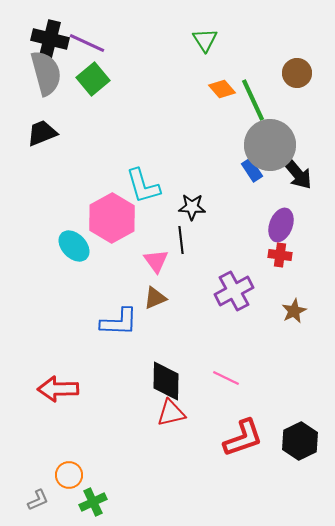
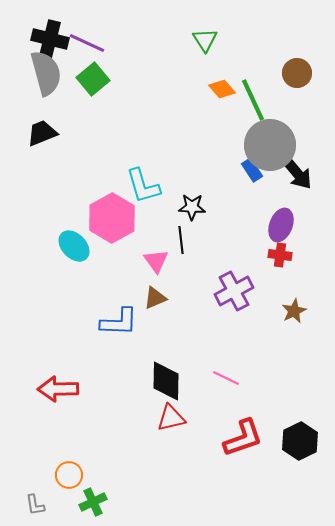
red triangle: moved 5 px down
gray L-shape: moved 3 px left, 5 px down; rotated 105 degrees clockwise
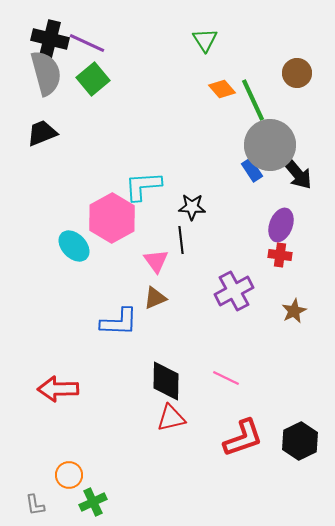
cyan L-shape: rotated 102 degrees clockwise
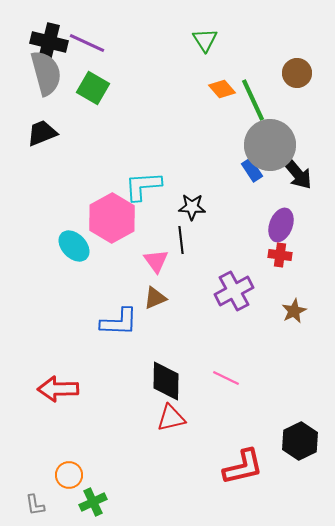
black cross: moved 1 px left, 3 px down
green square: moved 9 px down; rotated 20 degrees counterclockwise
red L-shape: moved 29 px down; rotated 6 degrees clockwise
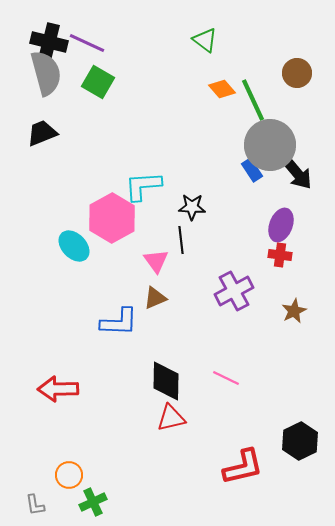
green triangle: rotated 20 degrees counterclockwise
green square: moved 5 px right, 6 px up
